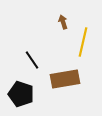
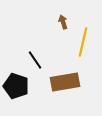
black line: moved 3 px right
brown rectangle: moved 3 px down
black pentagon: moved 5 px left, 8 px up
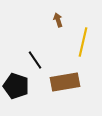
brown arrow: moved 5 px left, 2 px up
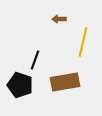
brown arrow: moved 1 px right, 1 px up; rotated 72 degrees counterclockwise
black line: rotated 54 degrees clockwise
black pentagon: moved 4 px right, 1 px up
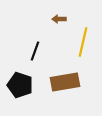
black line: moved 9 px up
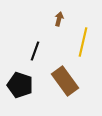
brown arrow: rotated 104 degrees clockwise
brown rectangle: moved 1 px up; rotated 64 degrees clockwise
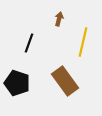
black line: moved 6 px left, 8 px up
black pentagon: moved 3 px left, 2 px up
